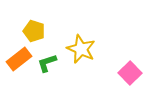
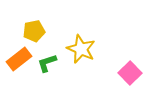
yellow pentagon: rotated 30 degrees counterclockwise
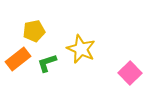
orange rectangle: moved 1 px left
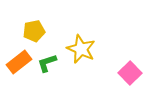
orange rectangle: moved 1 px right, 3 px down
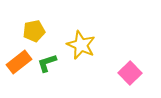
yellow star: moved 4 px up
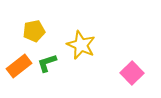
orange rectangle: moved 4 px down
pink square: moved 2 px right
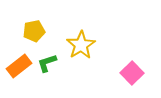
yellow star: rotated 16 degrees clockwise
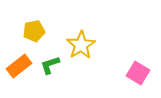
green L-shape: moved 3 px right, 2 px down
pink square: moved 6 px right; rotated 15 degrees counterclockwise
